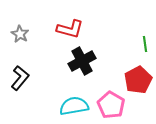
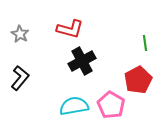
green line: moved 1 px up
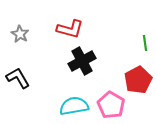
black L-shape: moved 2 px left; rotated 70 degrees counterclockwise
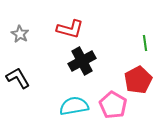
pink pentagon: moved 2 px right
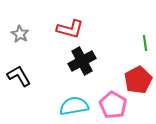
black L-shape: moved 1 px right, 2 px up
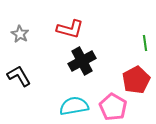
red pentagon: moved 2 px left
pink pentagon: moved 2 px down
